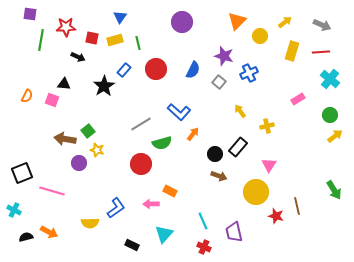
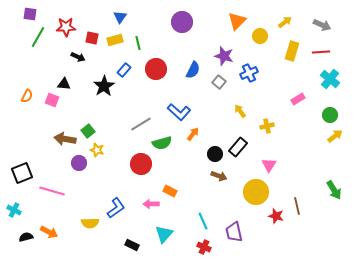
green line at (41, 40): moved 3 px left, 3 px up; rotated 20 degrees clockwise
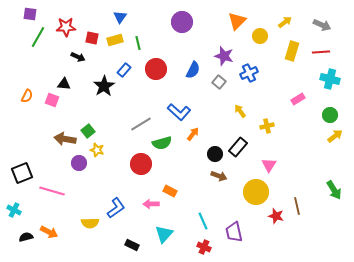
cyan cross at (330, 79): rotated 24 degrees counterclockwise
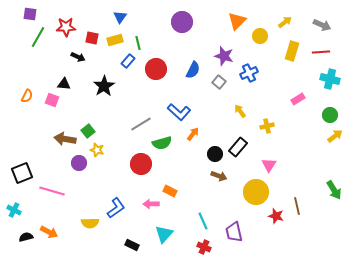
blue rectangle at (124, 70): moved 4 px right, 9 px up
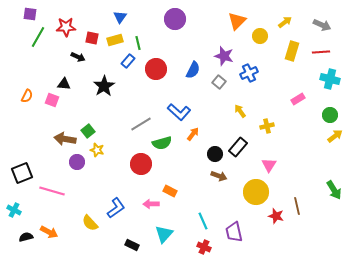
purple circle at (182, 22): moved 7 px left, 3 px up
purple circle at (79, 163): moved 2 px left, 1 px up
yellow semicircle at (90, 223): rotated 48 degrees clockwise
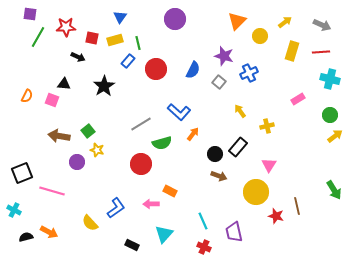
brown arrow at (65, 139): moved 6 px left, 3 px up
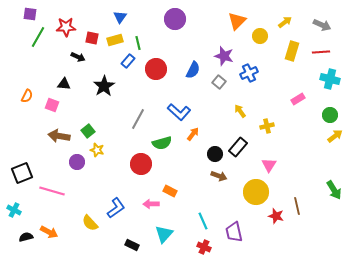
pink square at (52, 100): moved 5 px down
gray line at (141, 124): moved 3 px left, 5 px up; rotated 30 degrees counterclockwise
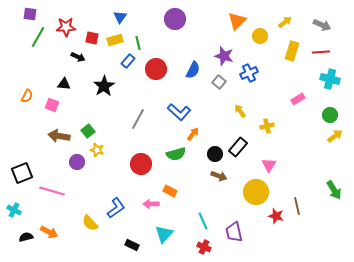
green semicircle at (162, 143): moved 14 px right, 11 px down
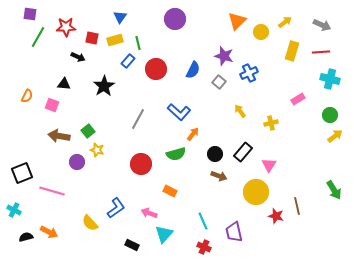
yellow circle at (260, 36): moved 1 px right, 4 px up
yellow cross at (267, 126): moved 4 px right, 3 px up
black rectangle at (238, 147): moved 5 px right, 5 px down
pink arrow at (151, 204): moved 2 px left, 9 px down; rotated 21 degrees clockwise
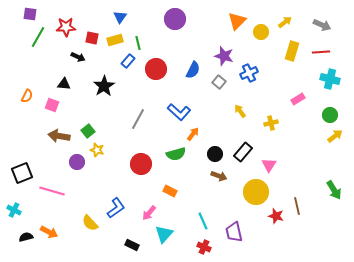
pink arrow at (149, 213): rotated 70 degrees counterclockwise
